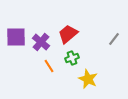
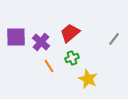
red trapezoid: moved 2 px right, 1 px up
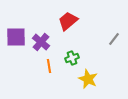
red trapezoid: moved 2 px left, 12 px up
orange line: rotated 24 degrees clockwise
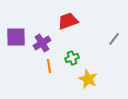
red trapezoid: rotated 20 degrees clockwise
purple cross: moved 1 px right, 1 px down; rotated 18 degrees clockwise
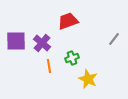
purple square: moved 4 px down
purple cross: rotated 18 degrees counterclockwise
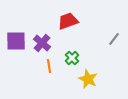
green cross: rotated 24 degrees counterclockwise
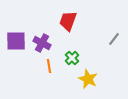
red trapezoid: rotated 50 degrees counterclockwise
purple cross: rotated 12 degrees counterclockwise
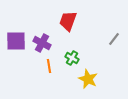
green cross: rotated 16 degrees counterclockwise
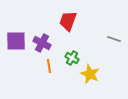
gray line: rotated 72 degrees clockwise
yellow star: moved 2 px right, 5 px up
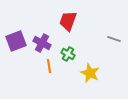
purple square: rotated 20 degrees counterclockwise
green cross: moved 4 px left, 4 px up
yellow star: moved 1 px up
